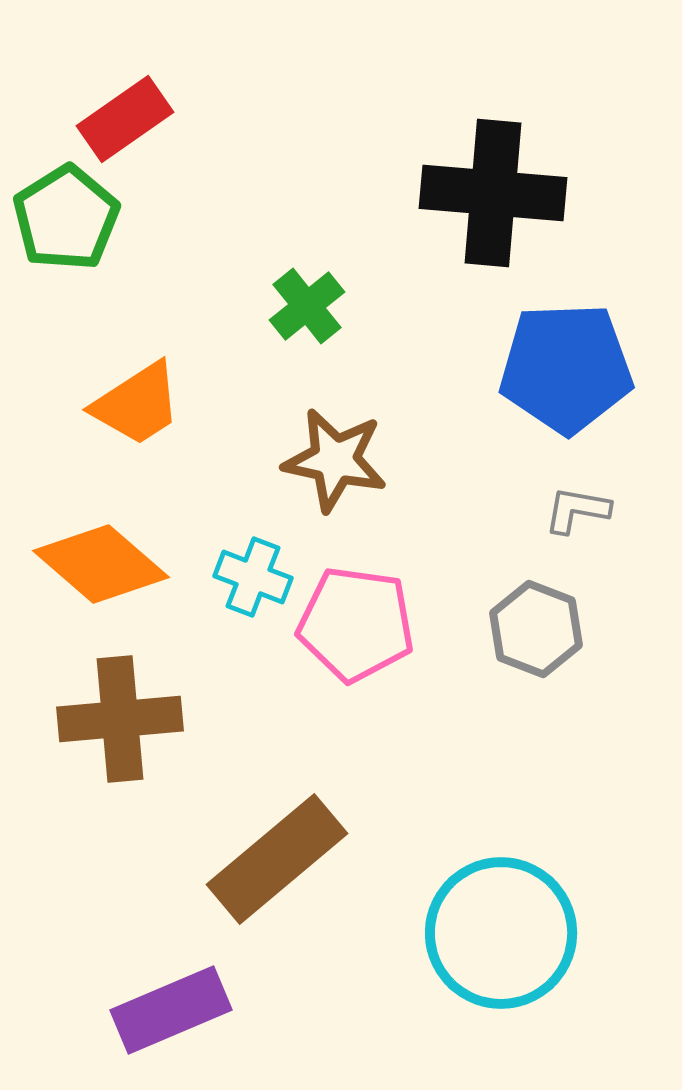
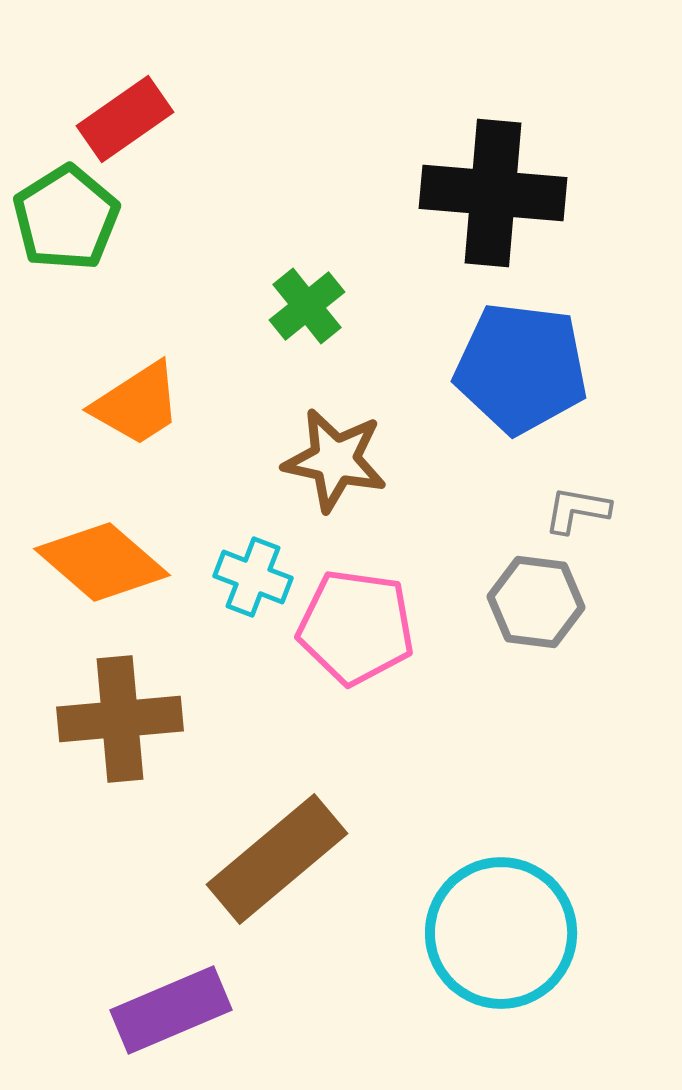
blue pentagon: moved 45 px left; rotated 9 degrees clockwise
orange diamond: moved 1 px right, 2 px up
pink pentagon: moved 3 px down
gray hexagon: moved 27 px up; rotated 14 degrees counterclockwise
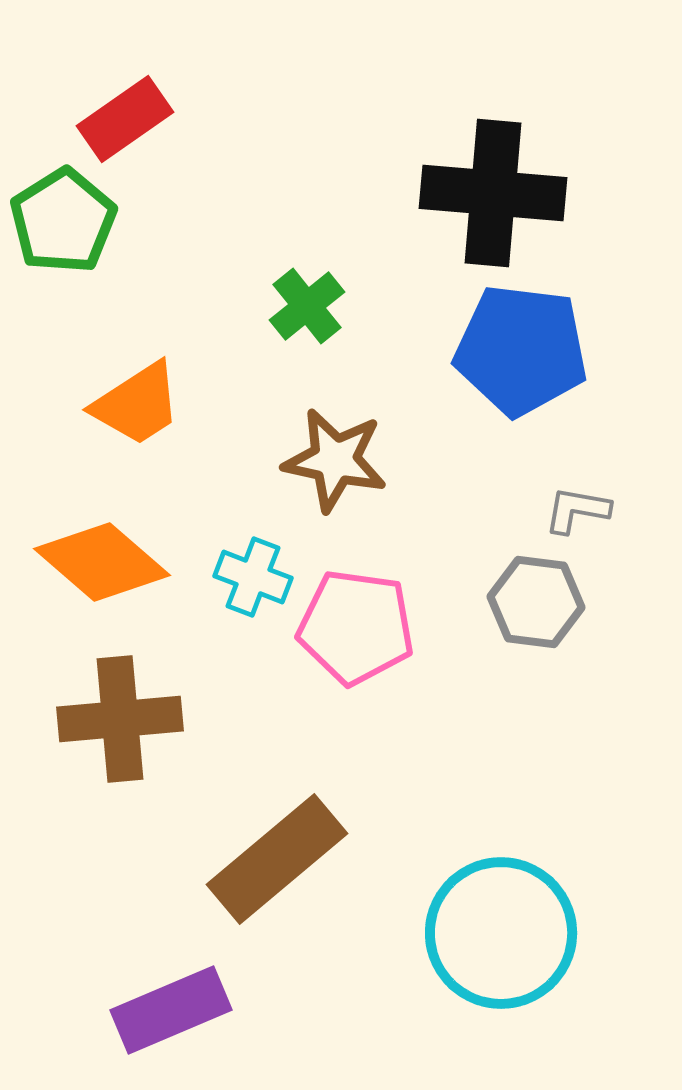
green pentagon: moved 3 px left, 3 px down
blue pentagon: moved 18 px up
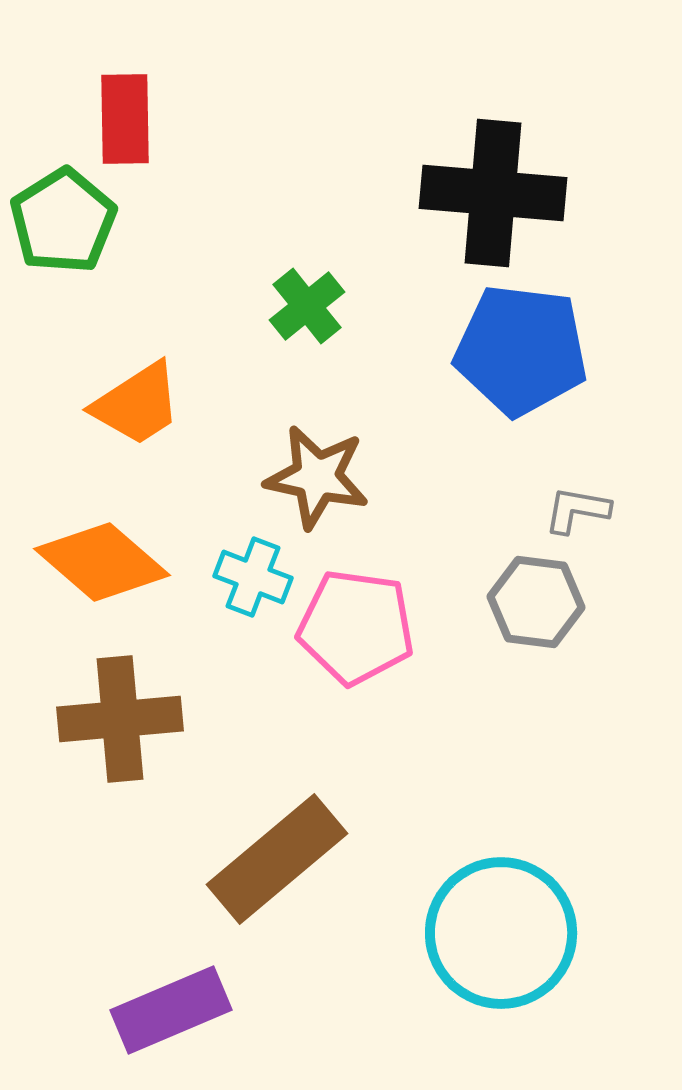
red rectangle: rotated 56 degrees counterclockwise
brown star: moved 18 px left, 17 px down
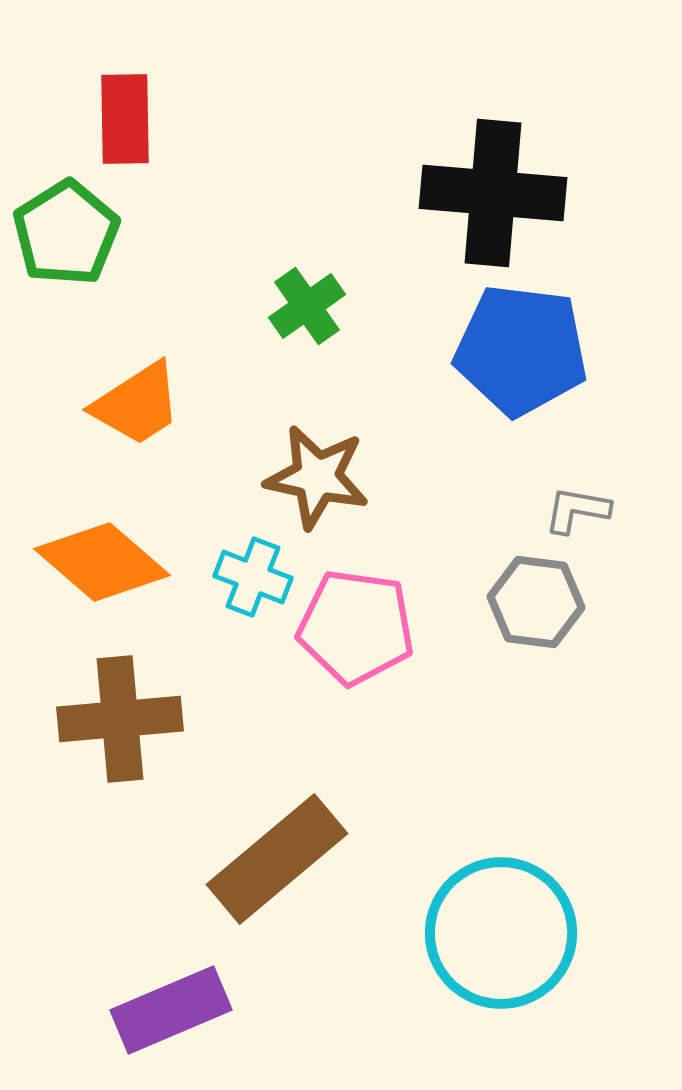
green pentagon: moved 3 px right, 12 px down
green cross: rotated 4 degrees clockwise
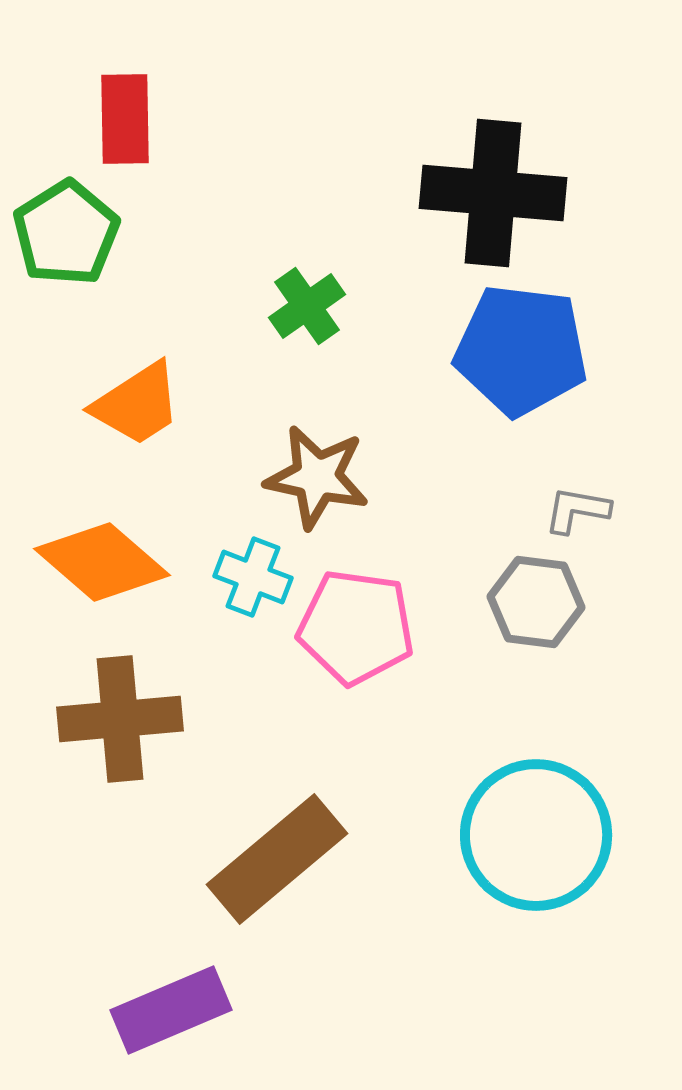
cyan circle: moved 35 px right, 98 px up
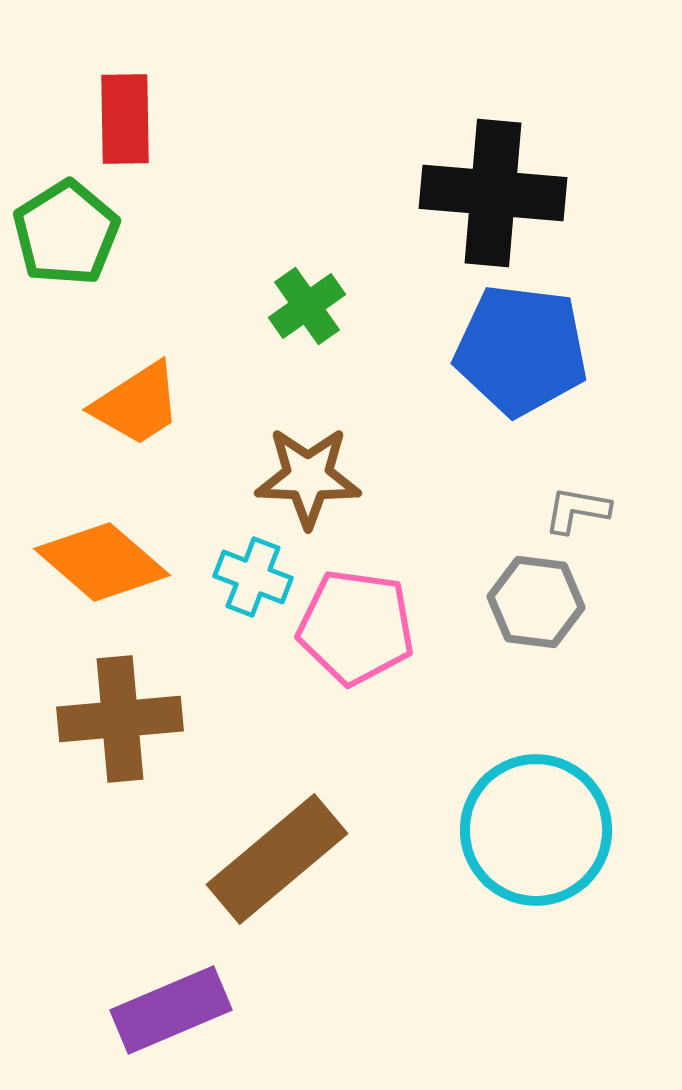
brown star: moved 9 px left; rotated 10 degrees counterclockwise
cyan circle: moved 5 px up
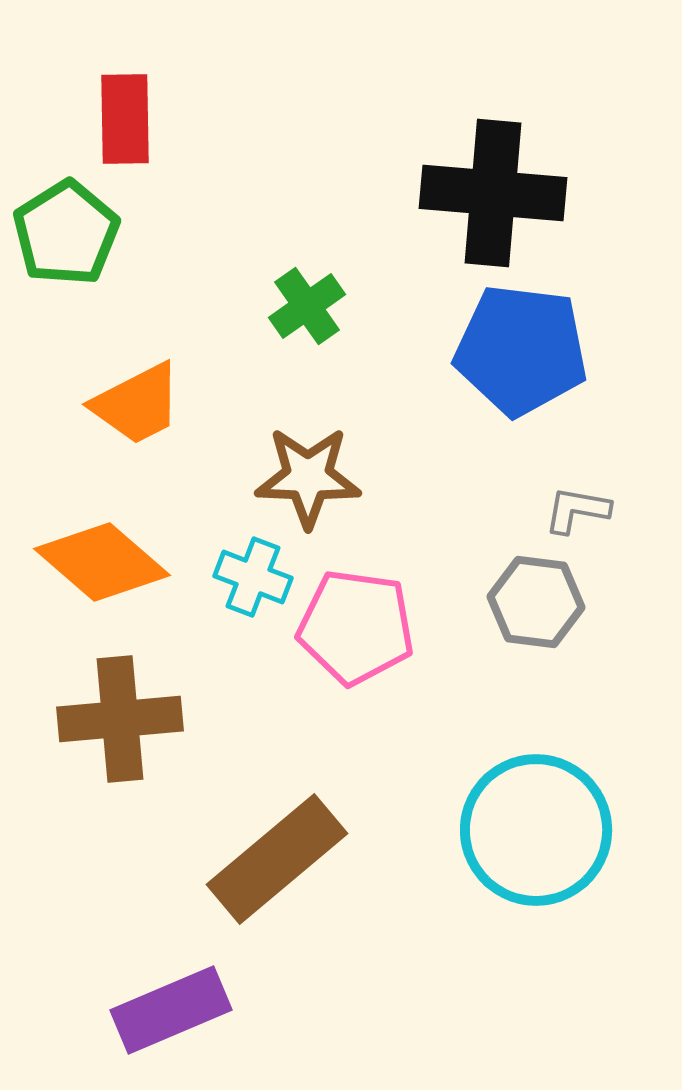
orange trapezoid: rotated 6 degrees clockwise
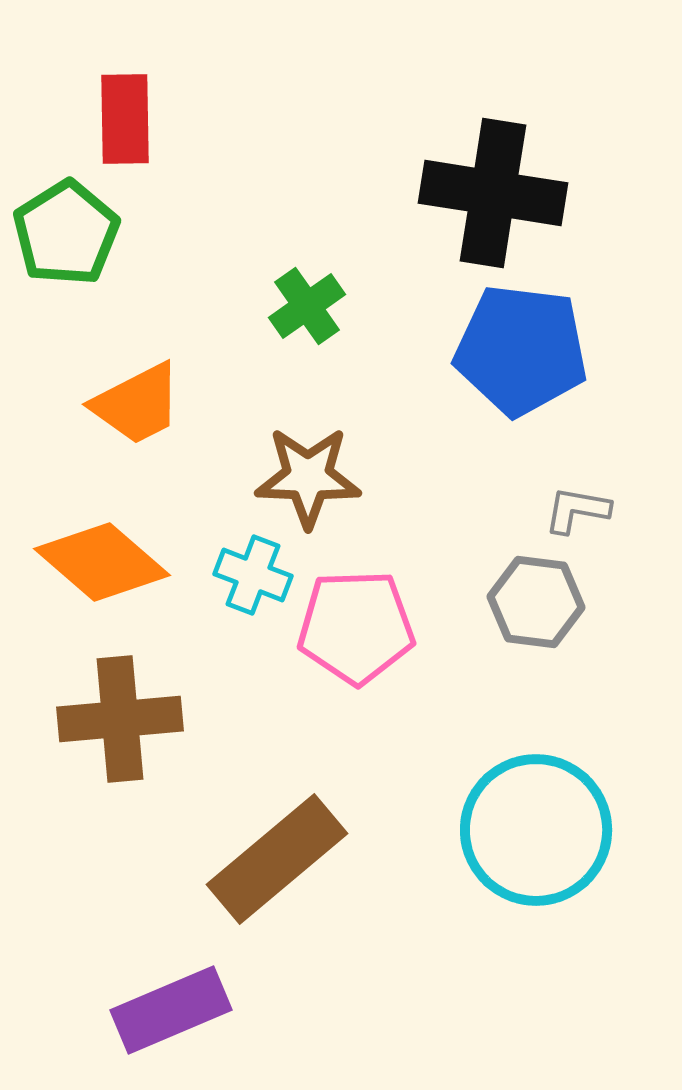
black cross: rotated 4 degrees clockwise
cyan cross: moved 2 px up
pink pentagon: rotated 10 degrees counterclockwise
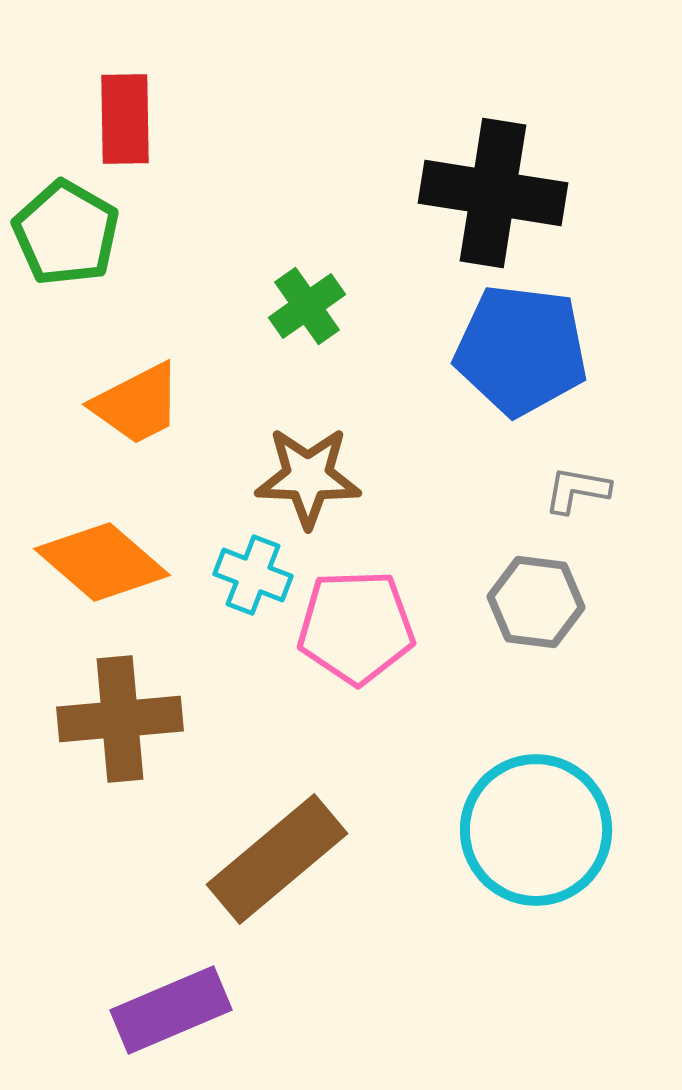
green pentagon: rotated 10 degrees counterclockwise
gray L-shape: moved 20 px up
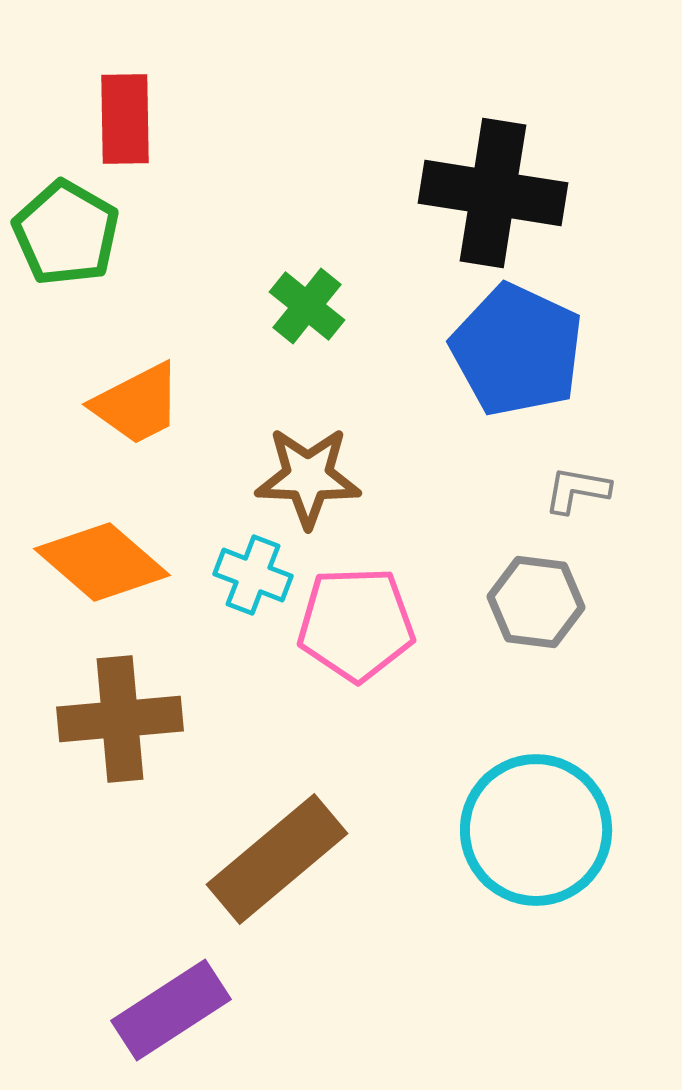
green cross: rotated 16 degrees counterclockwise
blue pentagon: moved 4 px left; rotated 18 degrees clockwise
pink pentagon: moved 3 px up
purple rectangle: rotated 10 degrees counterclockwise
